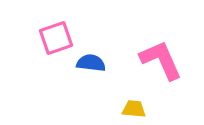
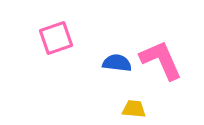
blue semicircle: moved 26 px right
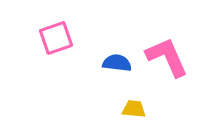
pink L-shape: moved 6 px right, 3 px up
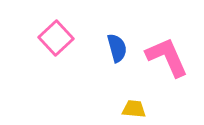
pink square: rotated 24 degrees counterclockwise
blue semicircle: moved 15 px up; rotated 68 degrees clockwise
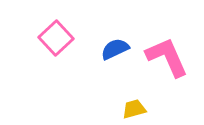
blue semicircle: moved 2 px left, 1 px down; rotated 100 degrees counterclockwise
yellow trapezoid: rotated 20 degrees counterclockwise
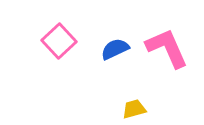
pink square: moved 3 px right, 3 px down
pink L-shape: moved 9 px up
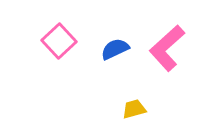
pink L-shape: rotated 108 degrees counterclockwise
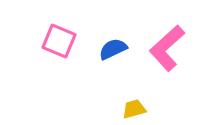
pink square: rotated 24 degrees counterclockwise
blue semicircle: moved 2 px left
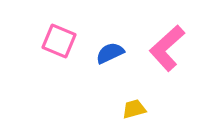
blue semicircle: moved 3 px left, 4 px down
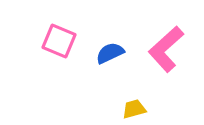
pink L-shape: moved 1 px left, 1 px down
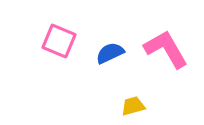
pink L-shape: rotated 102 degrees clockwise
yellow trapezoid: moved 1 px left, 3 px up
